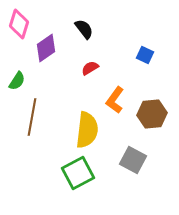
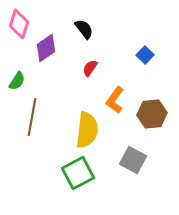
blue square: rotated 18 degrees clockwise
red semicircle: rotated 24 degrees counterclockwise
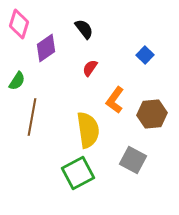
yellow semicircle: moved 1 px right; rotated 15 degrees counterclockwise
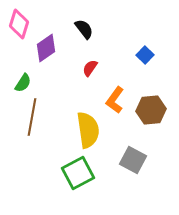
green semicircle: moved 6 px right, 2 px down
brown hexagon: moved 1 px left, 4 px up
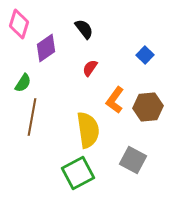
brown hexagon: moved 3 px left, 3 px up
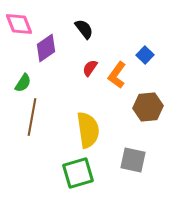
pink diamond: rotated 40 degrees counterclockwise
orange L-shape: moved 2 px right, 25 px up
gray square: rotated 16 degrees counterclockwise
green square: rotated 12 degrees clockwise
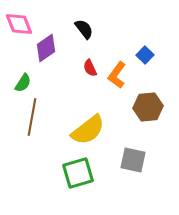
red semicircle: rotated 60 degrees counterclockwise
yellow semicircle: rotated 60 degrees clockwise
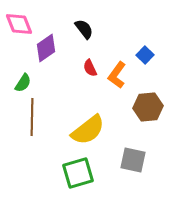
brown line: rotated 9 degrees counterclockwise
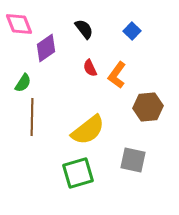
blue square: moved 13 px left, 24 px up
